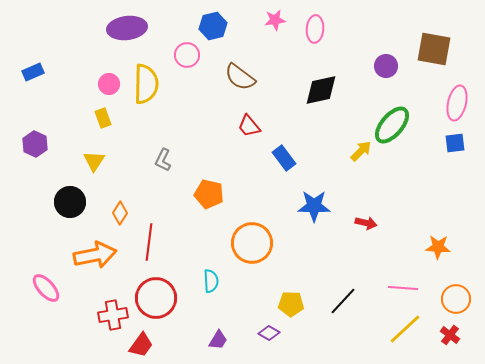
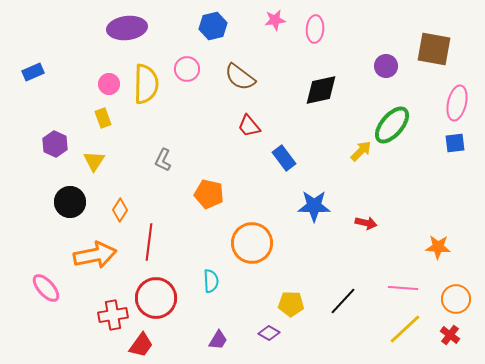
pink circle at (187, 55): moved 14 px down
purple hexagon at (35, 144): moved 20 px right
orange diamond at (120, 213): moved 3 px up
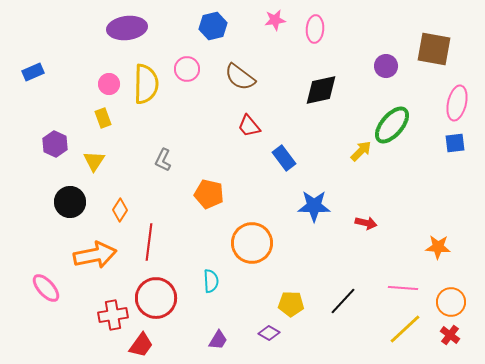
orange circle at (456, 299): moved 5 px left, 3 px down
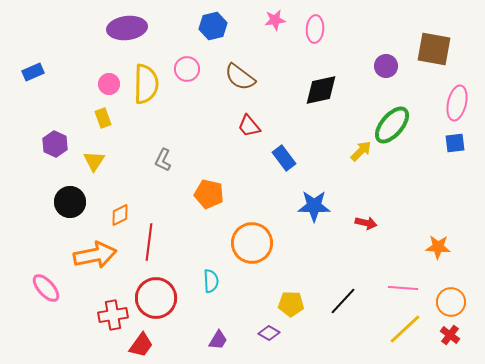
orange diamond at (120, 210): moved 5 px down; rotated 30 degrees clockwise
